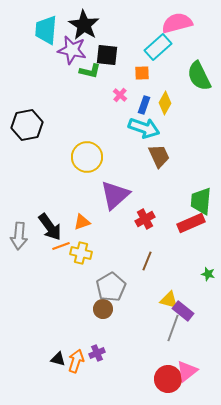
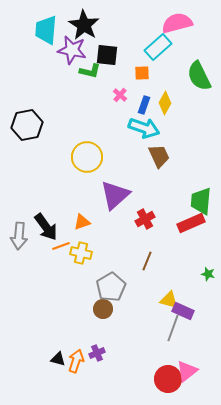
black arrow: moved 4 px left
purple rectangle: rotated 15 degrees counterclockwise
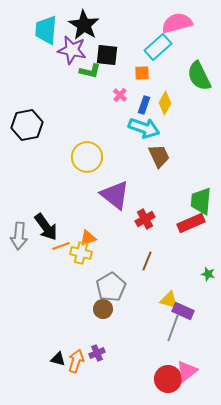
purple triangle: rotated 40 degrees counterclockwise
orange triangle: moved 6 px right, 16 px down
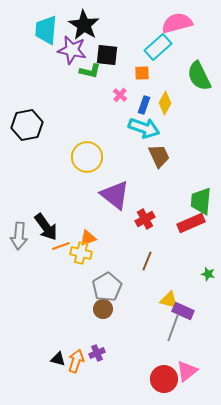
gray pentagon: moved 4 px left
red circle: moved 4 px left
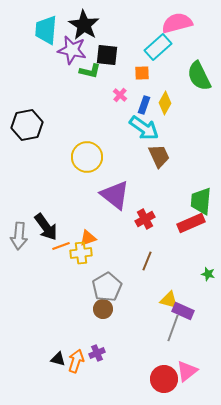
cyan arrow: rotated 16 degrees clockwise
yellow cross: rotated 20 degrees counterclockwise
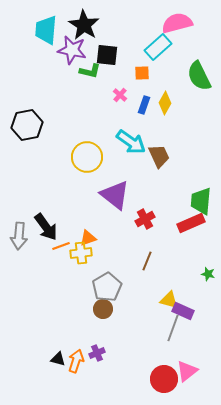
cyan arrow: moved 13 px left, 14 px down
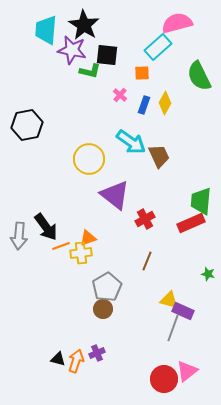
yellow circle: moved 2 px right, 2 px down
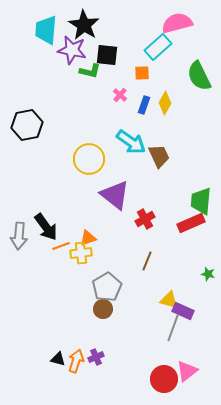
purple cross: moved 1 px left, 4 px down
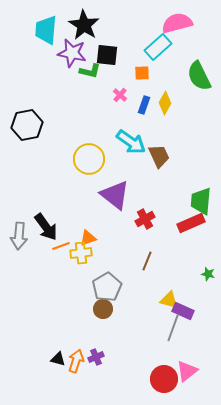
purple star: moved 3 px down
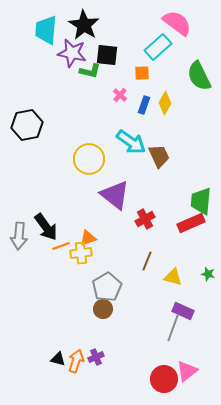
pink semicircle: rotated 52 degrees clockwise
yellow triangle: moved 4 px right, 23 px up
